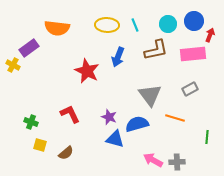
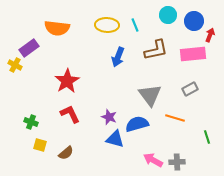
cyan circle: moved 9 px up
yellow cross: moved 2 px right
red star: moved 20 px left, 10 px down; rotated 15 degrees clockwise
green line: rotated 24 degrees counterclockwise
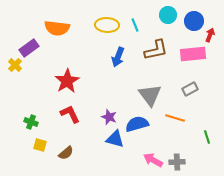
yellow cross: rotated 16 degrees clockwise
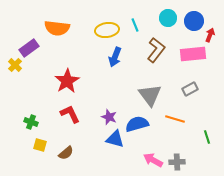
cyan circle: moved 3 px down
yellow ellipse: moved 5 px down; rotated 10 degrees counterclockwise
brown L-shape: rotated 40 degrees counterclockwise
blue arrow: moved 3 px left
orange line: moved 1 px down
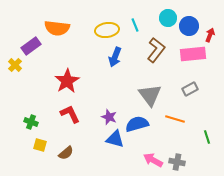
blue circle: moved 5 px left, 5 px down
purple rectangle: moved 2 px right, 2 px up
gray cross: rotated 14 degrees clockwise
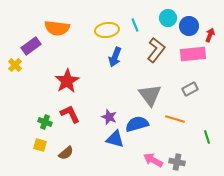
green cross: moved 14 px right
